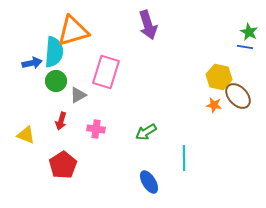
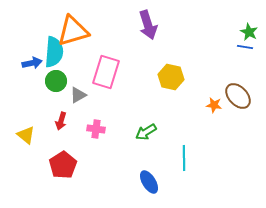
yellow hexagon: moved 48 px left
yellow triangle: rotated 18 degrees clockwise
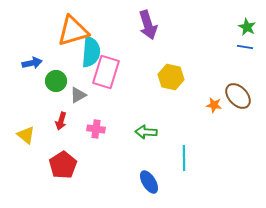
green star: moved 2 px left, 5 px up
cyan semicircle: moved 37 px right
green arrow: rotated 35 degrees clockwise
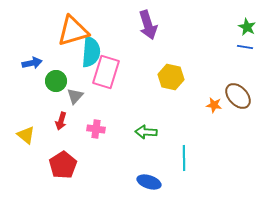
gray triangle: moved 3 px left, 1 px down; rotated 18 degrees counterclockwise
blue ellipse: rotated 40 degrees counterclockwise
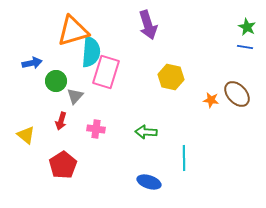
brown ellipse: moved 1 px left, 2 px up
orange star: moved 3 px left, 5 px up
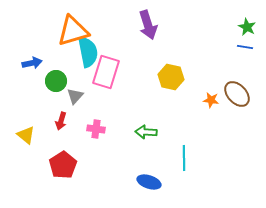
cyan semicircle: moved 3 px left; rotated 16 degrees counterclockwise
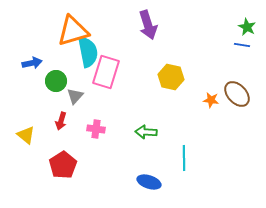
blue line: moved 3 px left, 2 px up
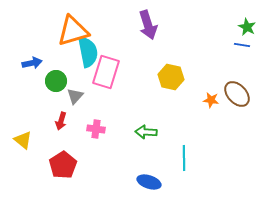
yellow triangle: moved 3 px left, 5 px down
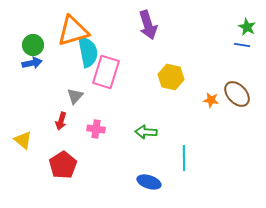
green circle: moved 23 px left, 36 px up
